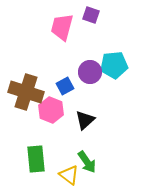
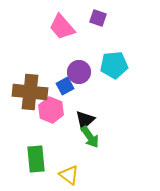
purple square: moved 7 px right, 3 px down
pink trapezoid: rotated 56 degrees counterclockwise
purple circle: moved 11 px left
brown cross: moved 4 px right; rotated 12 degrees counterclockwise
green arrow: moved 3 px right, 25 px up
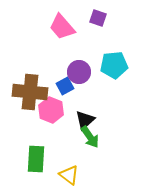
green rectangle: rotated 8 degrees clockwise
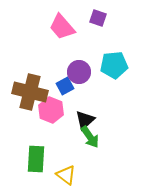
brown cross: rotated 8 degrees clockwise
yellow triangle: moved 3 px left
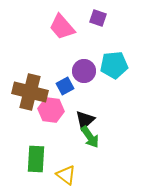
purple circle: moved 5 px right, 1 px up
pink hexagon: rotated 15 degrees counterclockwise
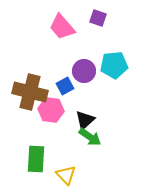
green arrow: rotated 20 degrees counterclockwise
yellow triangle: rotated 10 degrees clockwise
